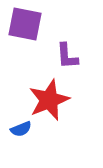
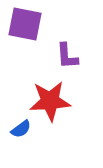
red star: moved 1 px right, 1 px down; rotated 18 degrees clockwise
blue semicircle: rotated 15 degrees counterclockwise
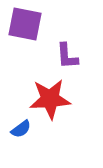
red star: moved 2 px up
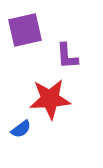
purple square: moved 6 px down; rotated 24 degrees counterclockwise
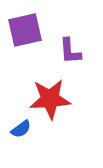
purple L-shape: moved 3 px right, 5 px up
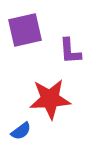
blue semicircle: moved 2 px down
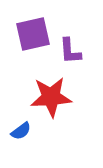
purple square: moved 8 px right, 4 px down
red star: moved 1 px right, 2 px up
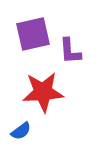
red star: moved 8 px left, 5 px up
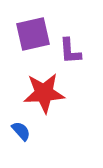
red star: moved 1 px right, 1 px down
blue semicircle: rotated 95 degrees counterclockwise
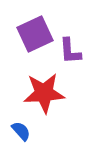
purple square: moved 2 px right; rotated 12 degrees counterclockwise
